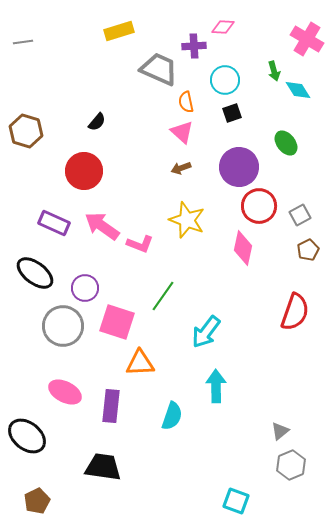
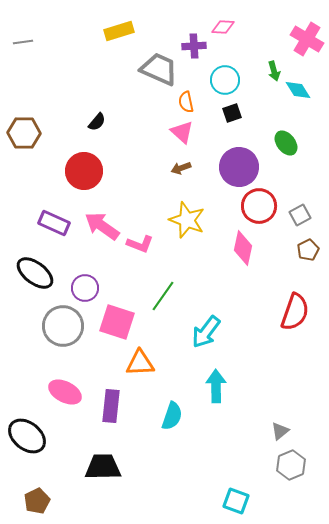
brown hexagon at (26, 131): moved 2 px left, 2 px down; rotated 16 degrees counterclockwise
black trapezoid at (103, 467): rotated 9 degrees counterclockwise
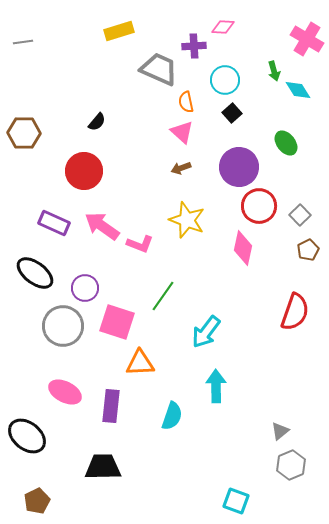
black square at (232, 113): rotated 24 degrees counterclockwise
gray square at (300, 215): rotated 15 degrees counterclockwise
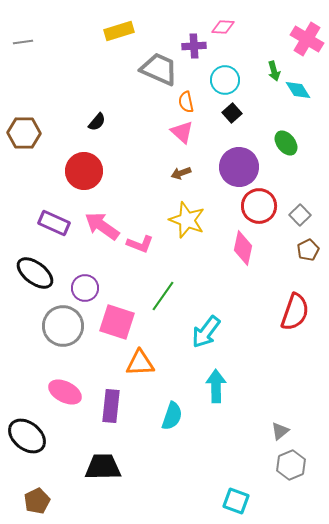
brown arrow at (181, 168): moved 5 px down
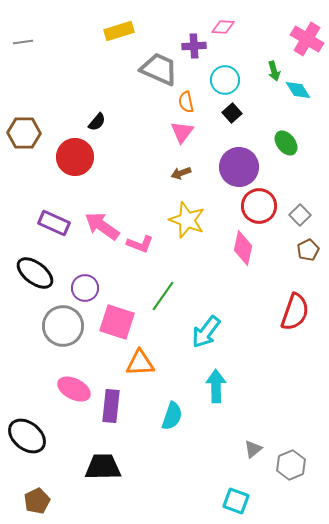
pink triangle at (182, 132): rotated 25 degrees clockwise
red circle at (84, 171): moved 9 px left, 14 px up
pink ellipse at (65, 392): moved 9 px right, 3 px up
gray triangle at (280, 431): moved 27 px left, 18 px down
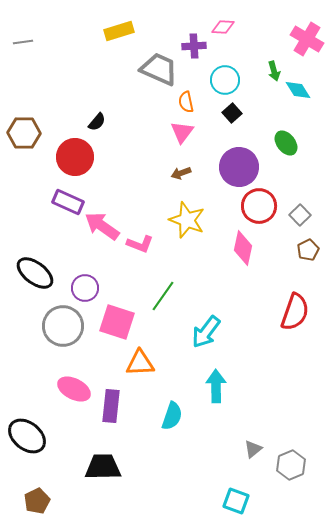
purple rectangle at (54, 223): moved 14 px right, 21 px up
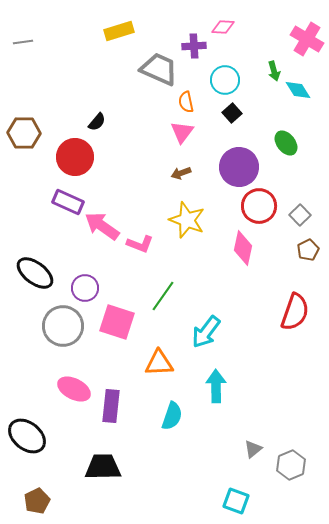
orange triangle at (140, 363): moved 19 px right
